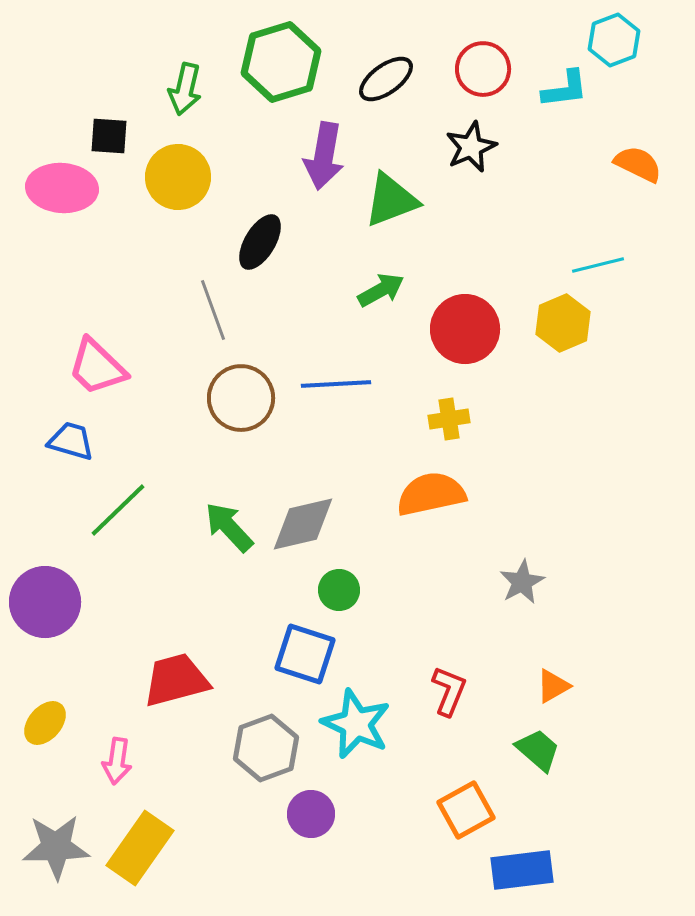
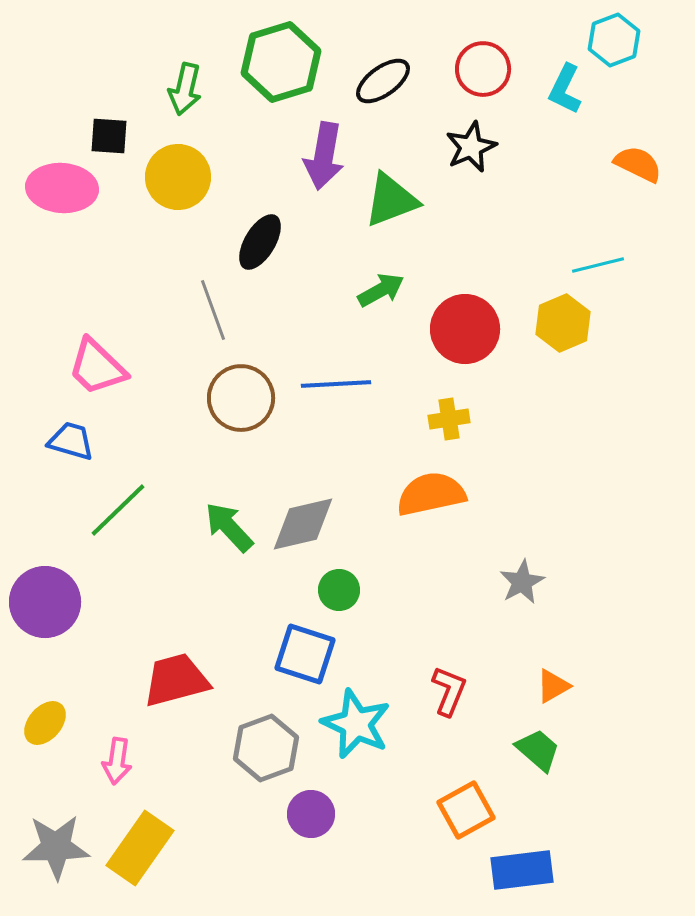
black ellipse at (386, 79): moved 3 px left, 2 px down
cyan L-shape at (565, 89): rotated 123 degrees clockwise
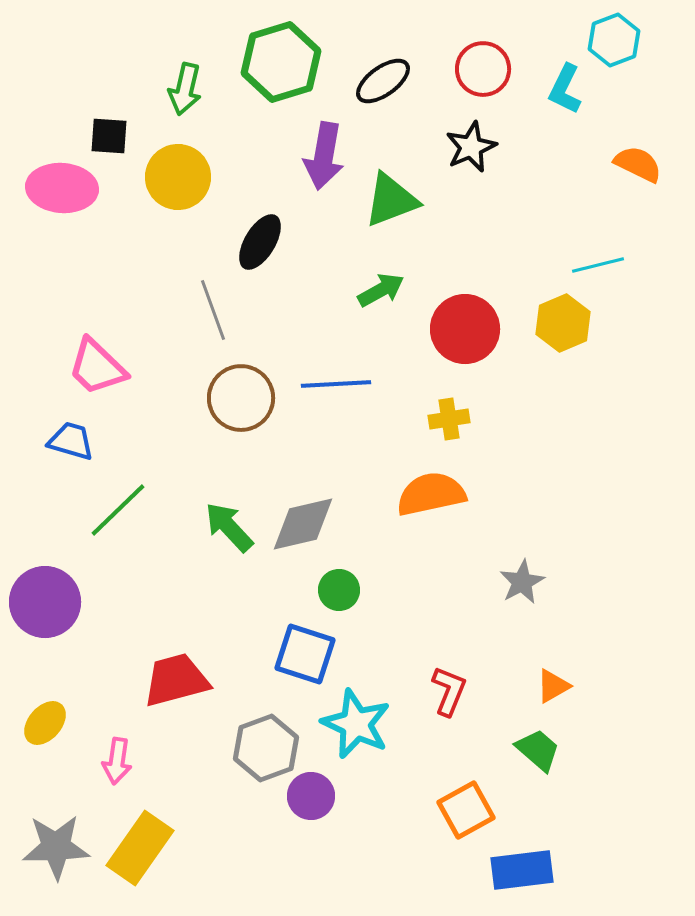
purple circle at (311, 814): moved 18 px up
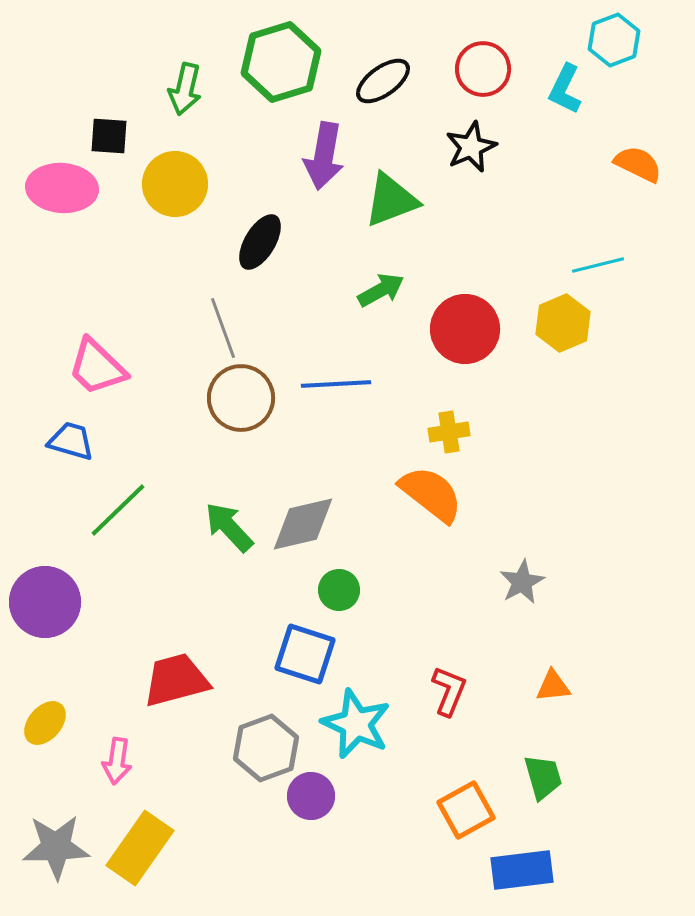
yellow circle at (178, 177): moved 3 px left, 7 px down
gray line at (213, 310): moved 10 px right, 18 px down
yellow cross at (449, 419): moved 13 px down
orange semicircle at (431, 494): rotated 50 degrees clockwise
orange triangle at (553, 686): rotated 24 degrees clockwise
green trapezoid at (538, 750): moved 5 px right, 27 px down; rotated 33 degrees clockwise
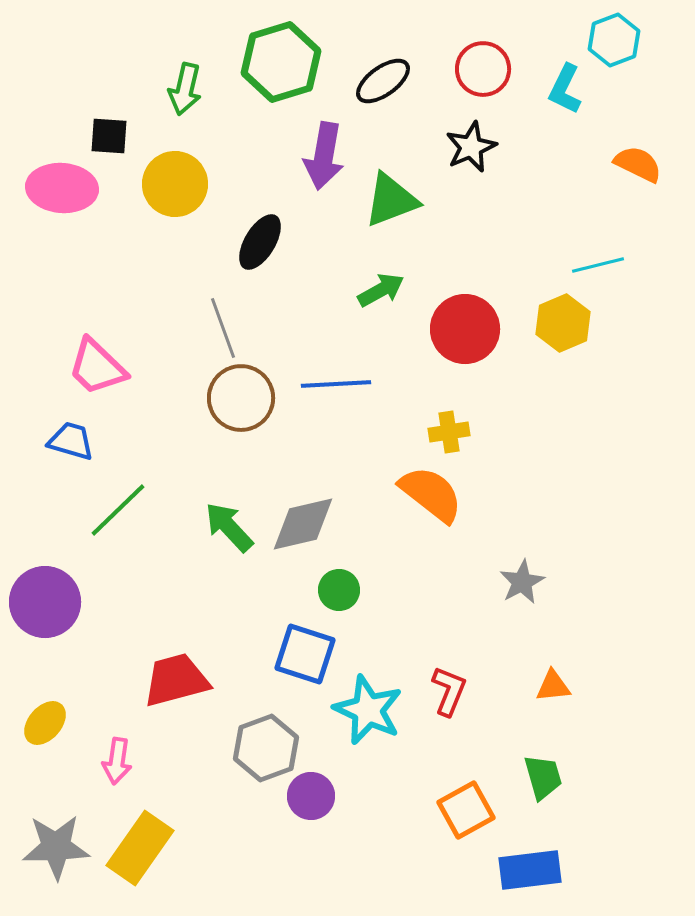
cyan star at (356, 724): moved 12 px right, 14 px up
blue rectangle at (522, 870): moved 8 px right
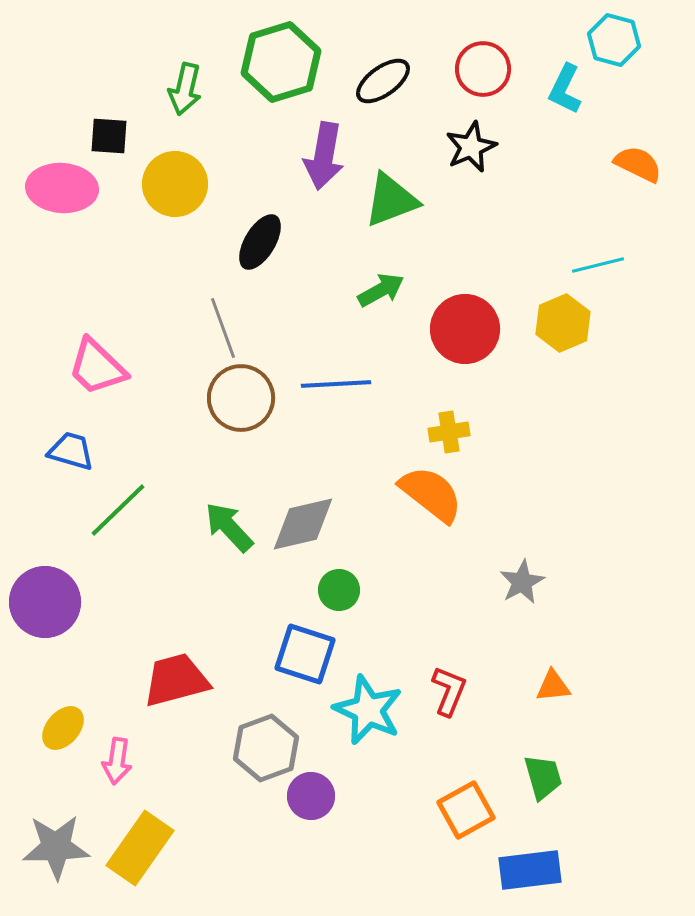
cyan hexagon at (614, 40): rotated 24 degrees counterclockwise
blue trapezoid at (71, 441): moved 10 px down
yellow ellipse at (45, 723): moved 18 px right, 5 px down
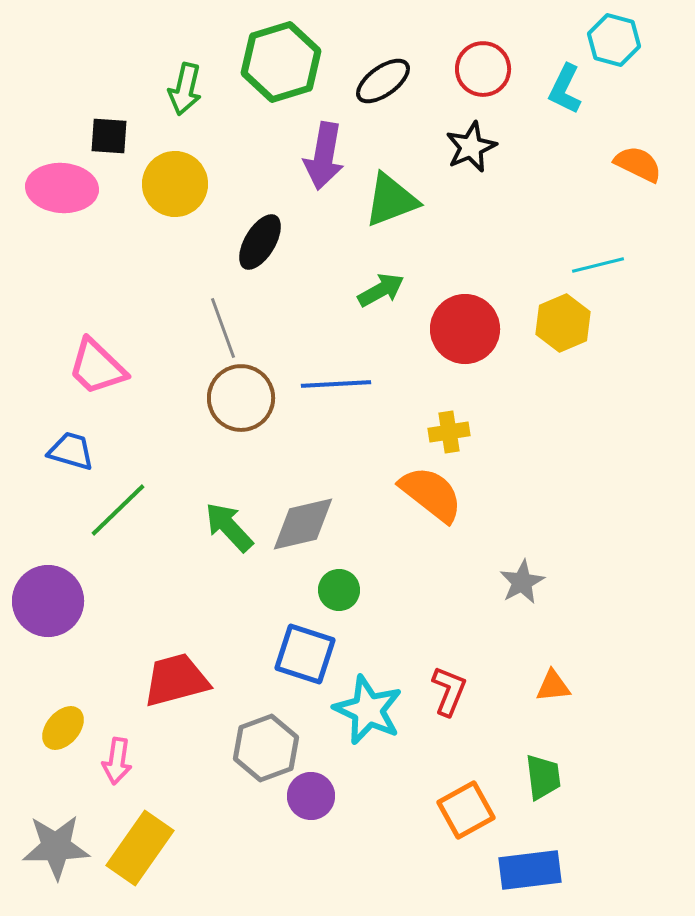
purple circle at (45, 602): moved 3 px right, 1 px up
green trapezoid at (543, 777): rotated 9 degrees clockwise
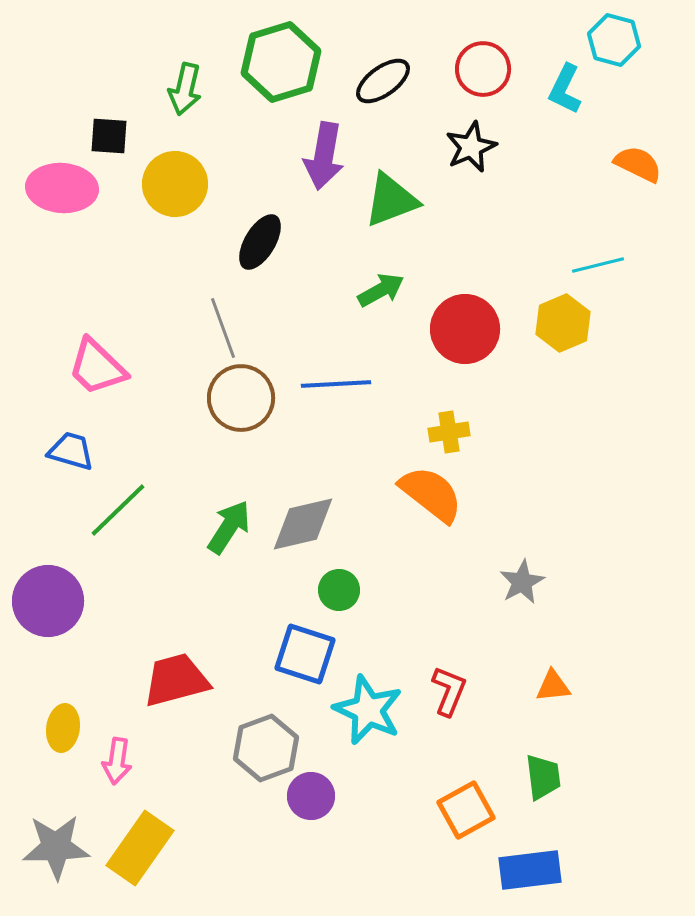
green arrow at (229, 527): rotated 76 degrees clockwise
yellow ellipse at (63, 728): rotated 33 degrees counterclockwise
